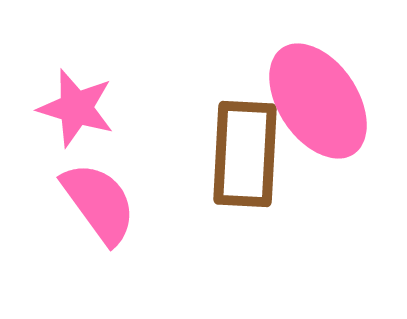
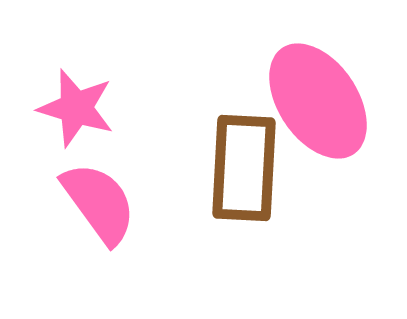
brown rectangle: moved 1 px left, 14 px down
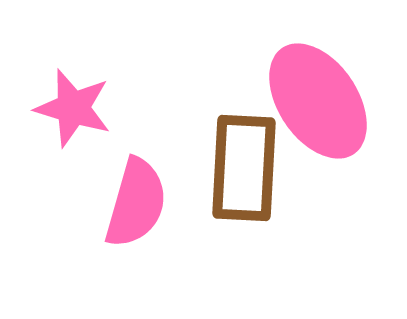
pink star: moved 3 px left
pink semicircle: moved 37 px right; rotated 52 degrees clockwise
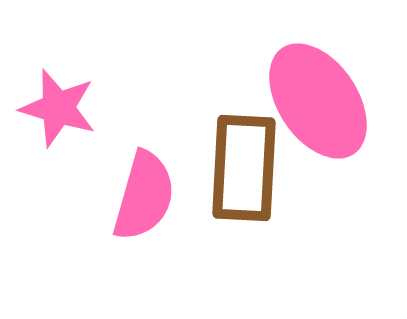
pink star: moved 15 px left
pink semicircle: moved 8 px right, 7 px up
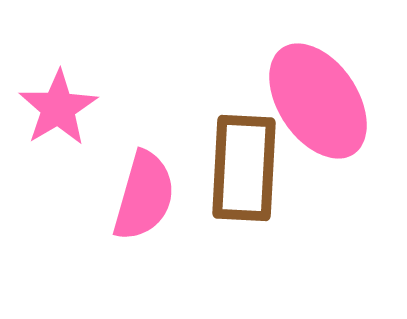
pink star: rotated 24 degrees clockwise
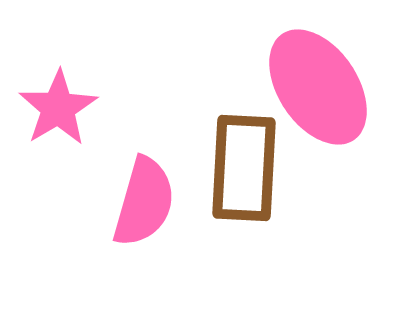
pink ellipse: moved 14 px up
pink semicircle: moved 6 px down
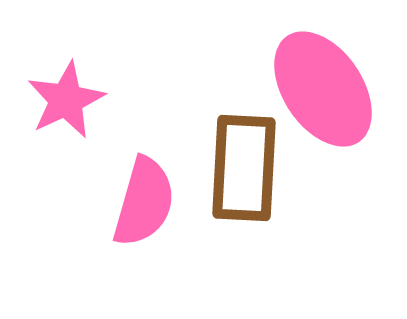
pink ellipse: moved 5 px right, 2 px down
pink star: moved 8 px right, 8 px up; rotated 6 degrees clockwise
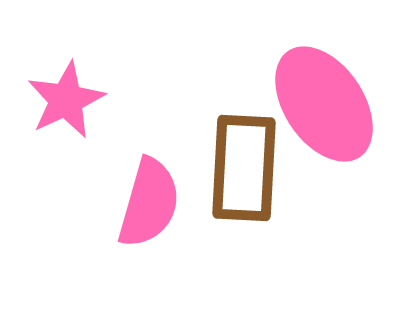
pink ellipse: moved 1 px right, 15 px down
pink semicircle: moved 5 px right, 1 px down
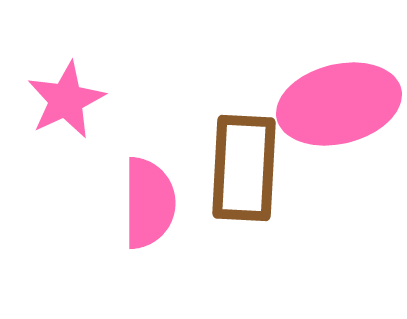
pink ellipse: moved 15 px right; rotated 70 degrees counterclockwise
pink semicircle: rotated 16 degrees counterclockwise
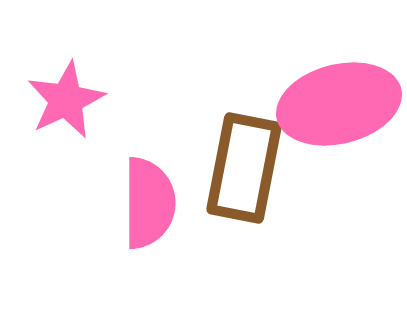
brown rectangle: rotated 8 degrees clockwise
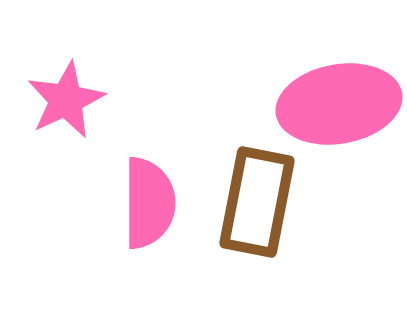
pink ellipse: rotated 4 degrees clockwise
brown rectangle: moved 13 px right, 34 px down
